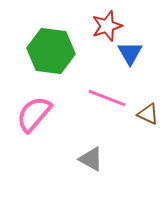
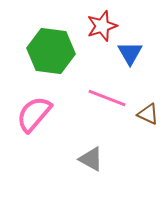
red star: moved 5 px left
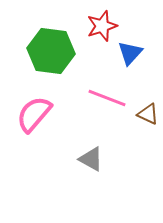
blue triangle: rotated 12 degrees clockwise
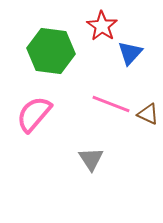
red star: rotated 20 degrees counterclockwise
pink line: moved 4 px right, 6 px down
gray triangle: rotated 28 degrees clockwise
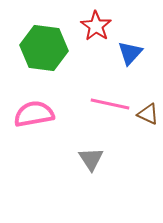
red star: moved 6 px left
green hexagon: moved 7 px left, 3 px up
pink line: moved 1 px left; rotated 9 degrees counterclockwise
pink semicircle: rotated 39 degrees clockwise
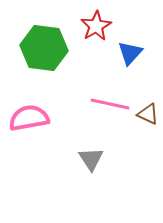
red star: rotated 8 degrees clockwise
pink semicircle: moved 5 px left, 4 px down
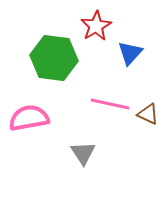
green hexagon: moved 10 px right, 10 px down
gray triangle: moved 8 px left, 6 px up
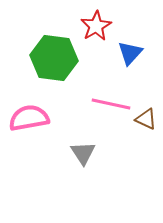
pink line: moved 1 px right
brown triangle: moved 2 px left, 5 px down
